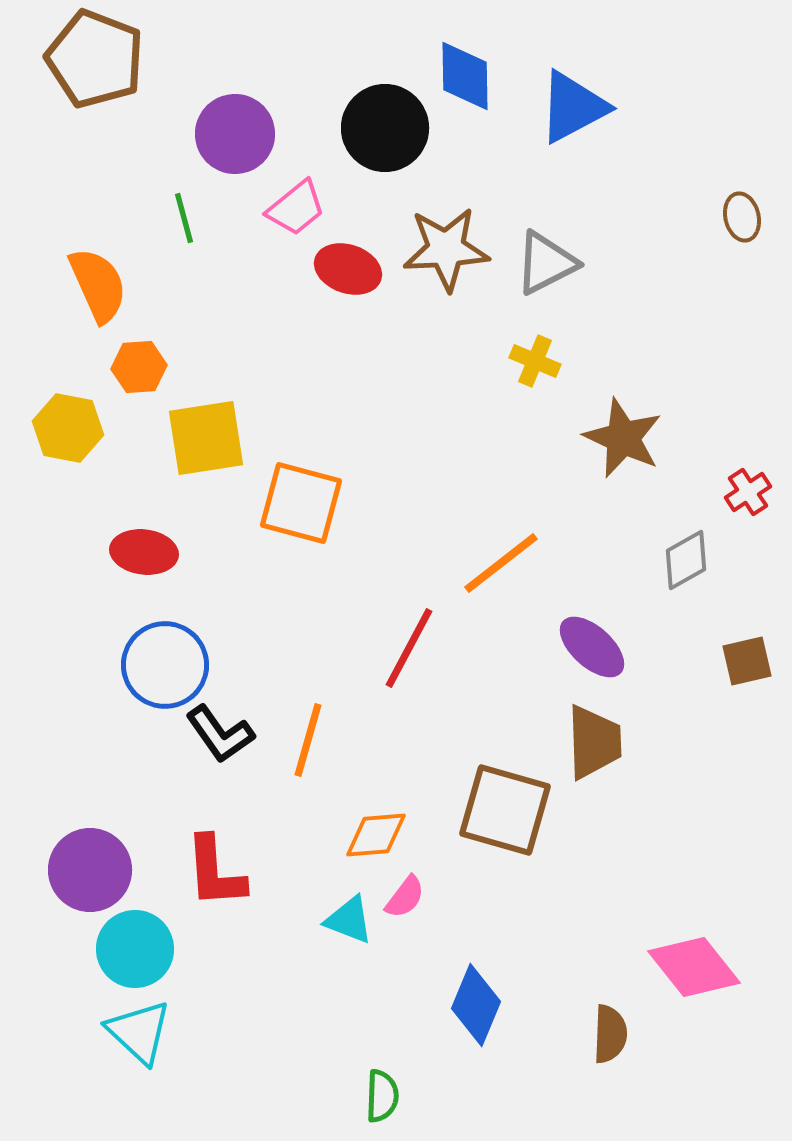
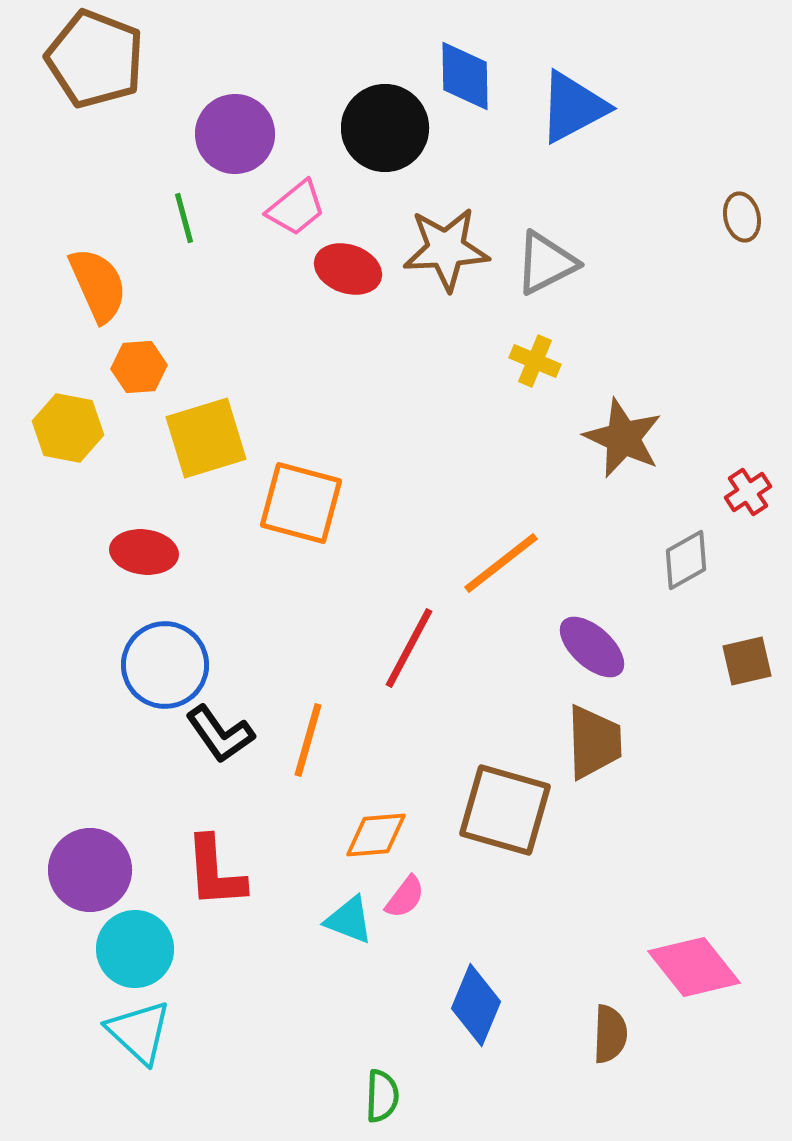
yellow square at (206, 438): rotated 8 degrees counterclockwise
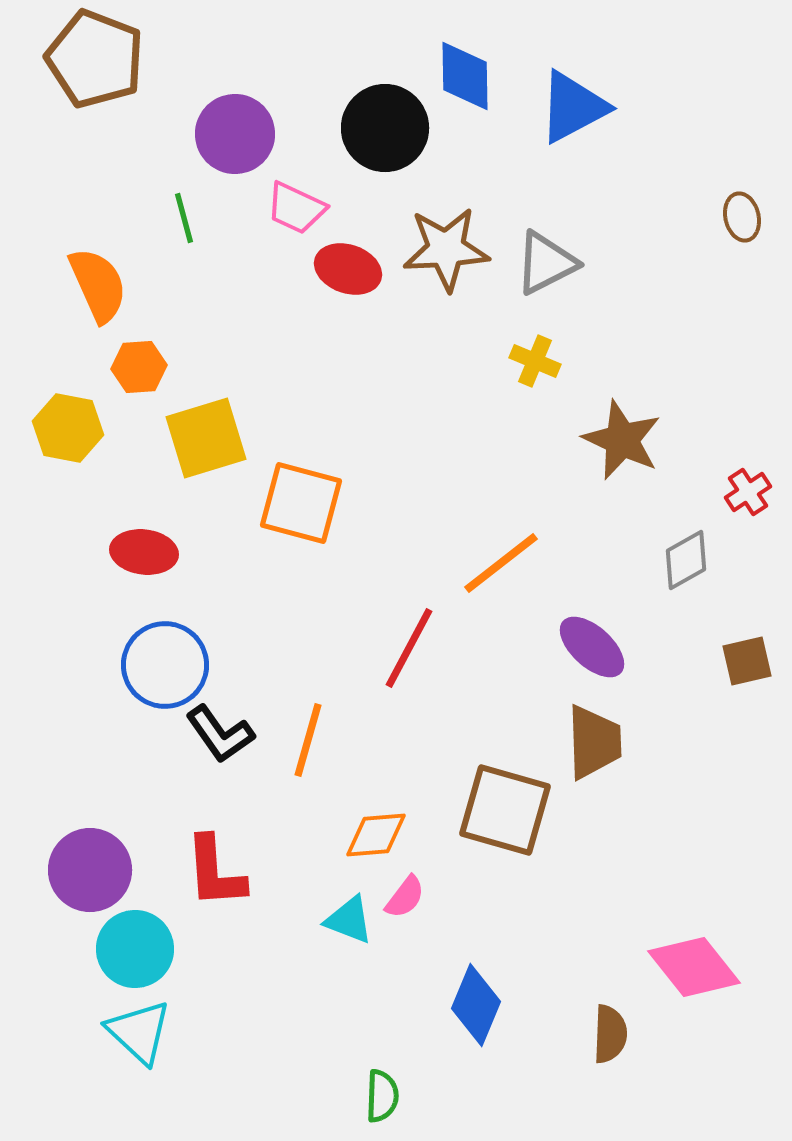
pink trapezoid at (296, 208): rotated 64 degrees clockwise
brown star at (623, 438): moved 1 px left, 2 px down
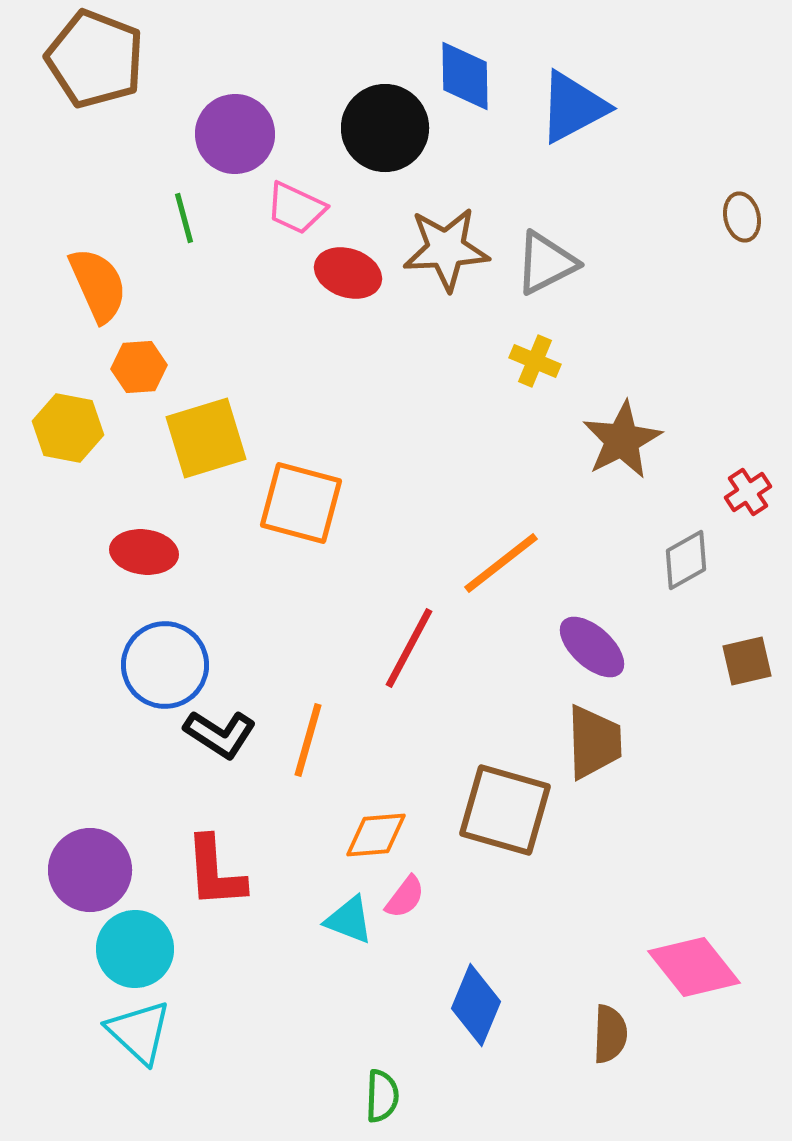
red ellipse at (348, 269): moved 4 px down
brown star at (622, 440): rotated 20 degrees clockwise
black L-shape at (220, 734): rotated 22 degrees counterclockwise
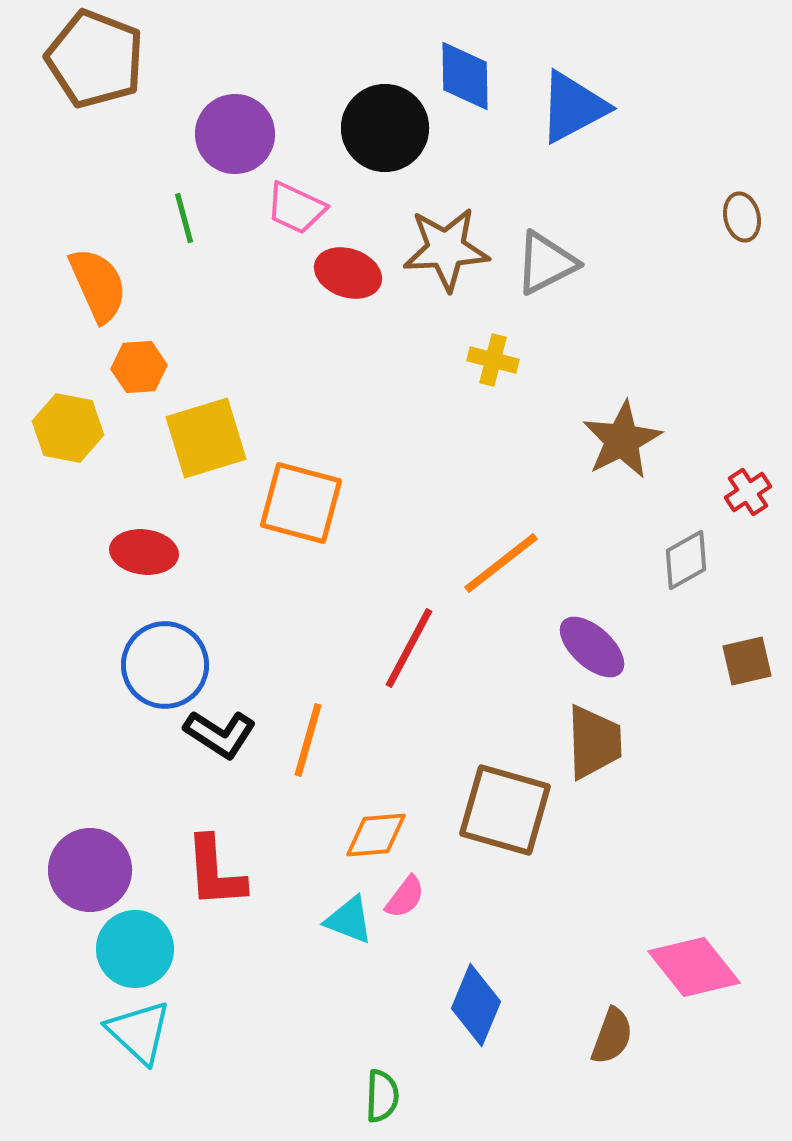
yellow cross at (535, 361): moved 42 px left, 1 px up; rotated 9 degrees counterclockwise
brown semicircle at (610, 1034): moved 2 px right, 2 px down; rotated 18 degrees clockwise
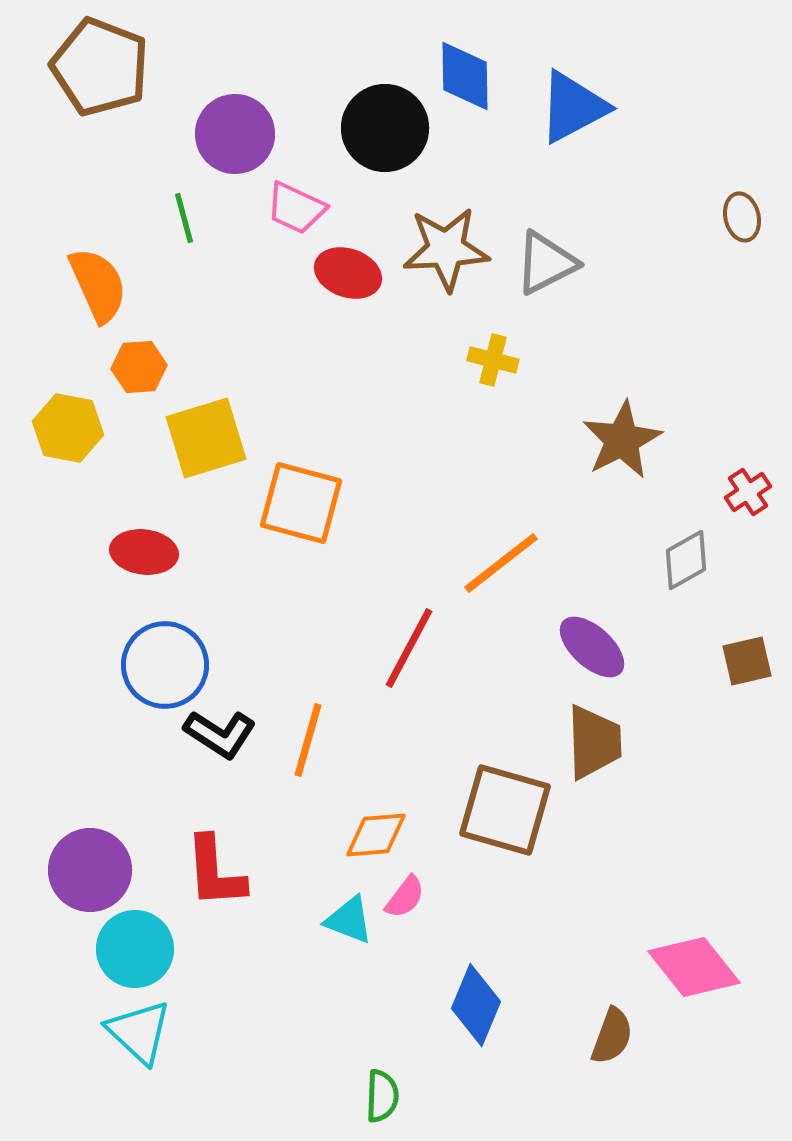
brown pentagon at (95, 59): moved 5 px right, 8 px down
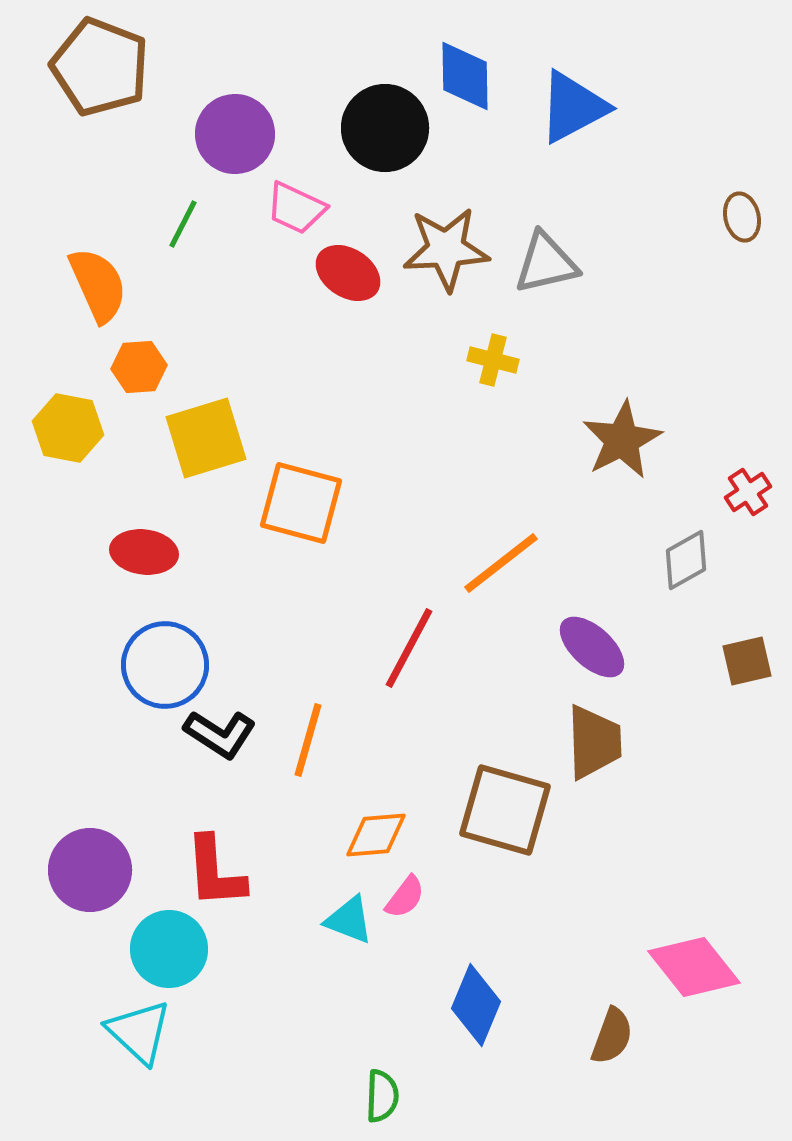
green line at (184, 218): moved 1 px left, 6 px down; rotated 42 degrees clockwise
gray triangle at (546, 263): rotated 14 degrees clockwise
red ellipse at (348, 273): rotated 14 degrees clockwise
cyan circle at (135, 949): moved 34 px right
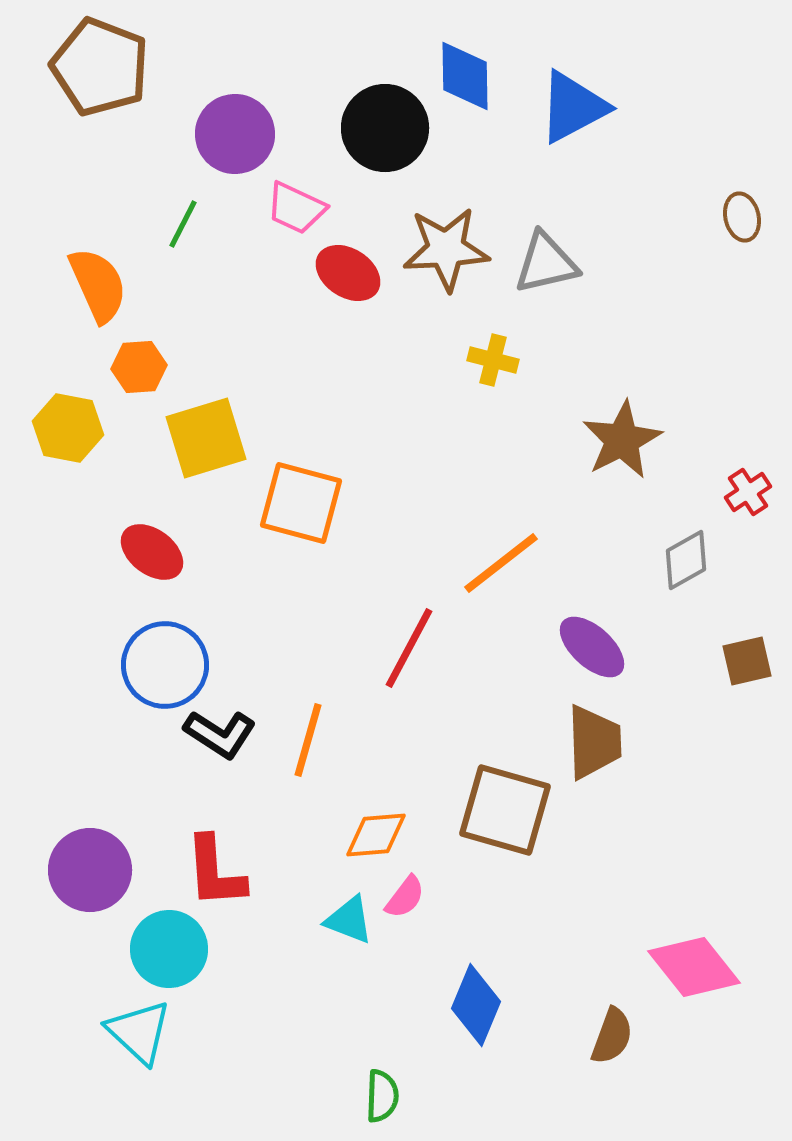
red ellipse at (144, 552): moved 8 px right; rotated 30 degrees clockwise
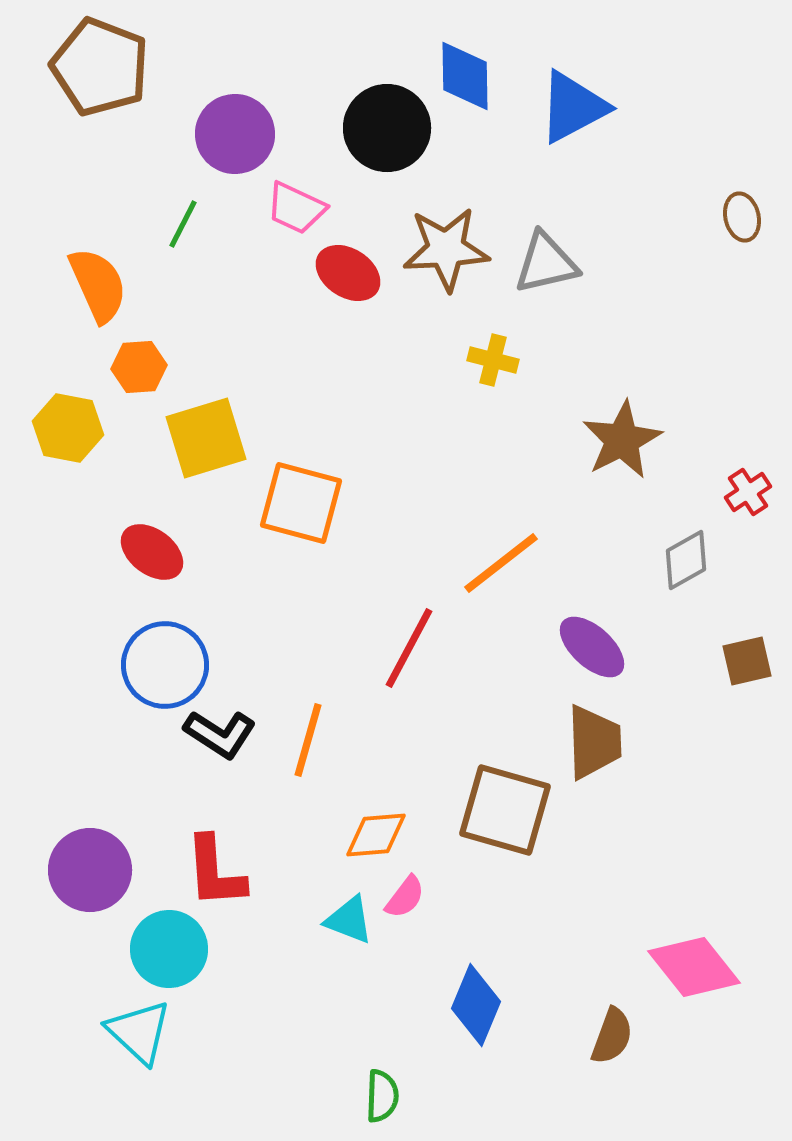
black circle at (385, 128): moved 2 px right
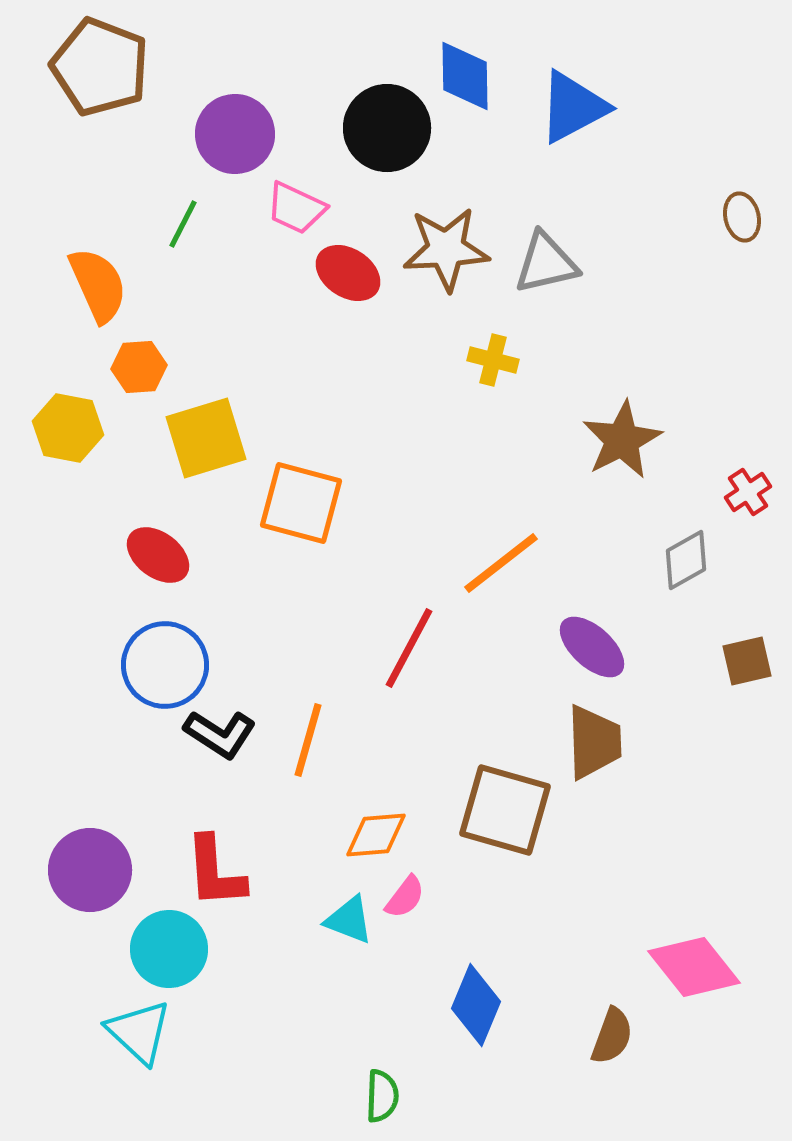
red ellipse at (152, 552): moved 6 px right, 3 px down
